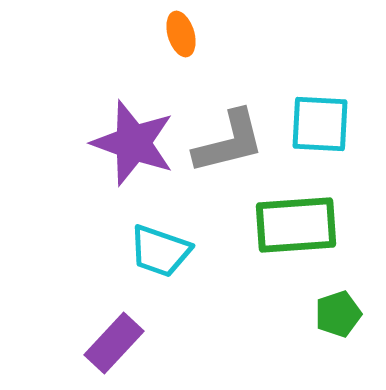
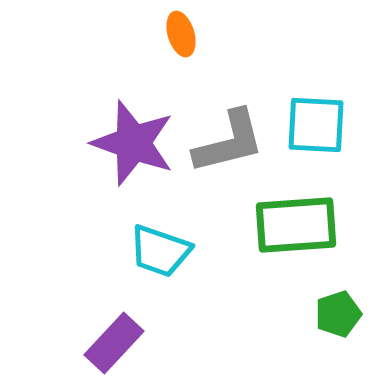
cyan square: moved 4 px left, 1 px down
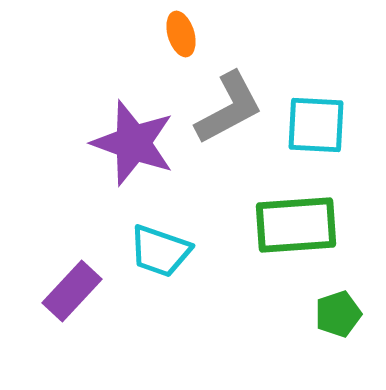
gray L-shape: moved 34 px up; rotated 14 degrees counterclockwise
purple rectangle: moved 42 px left, 52 px up
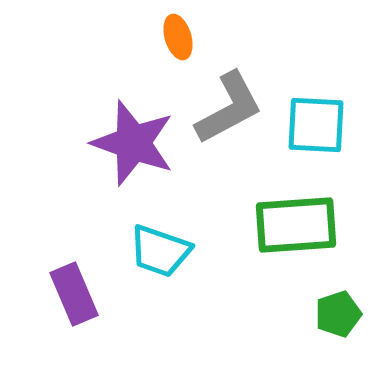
orange ellipse: moved 3 px left, 3 px down
purple rectangle: moved 2 px right, 3 px down; rotated 66 degrees counterclockwise
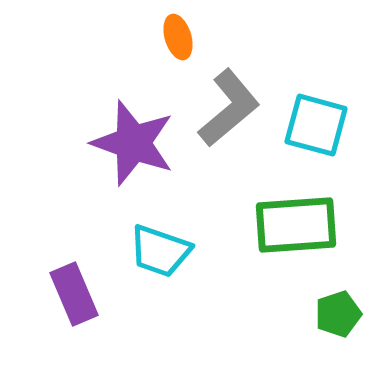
gray L-shape: rotated 12 degrees counterclockwise
cyan square: rotated 12 degrees clockwise
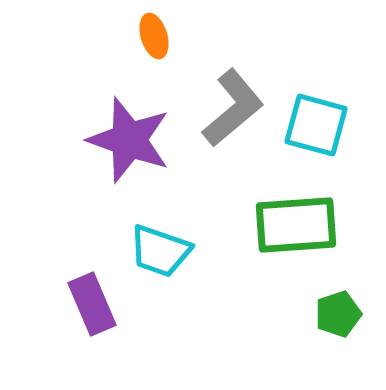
orange ellipse: moved 24 px left, 1 px up
gray L-shape: moved 4 px right
purple star: moved 4 px left, 3 px up
purple rectangle: moved 18 px right, 10 px down
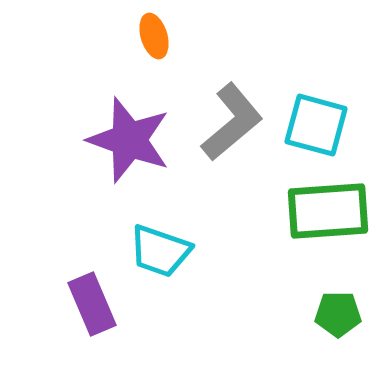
gray L-shape: moved 1 px left, 14 px down
green rectangle: moved 32 px right, 14 px up
green pentagon: rotated 18 degrees clockwise
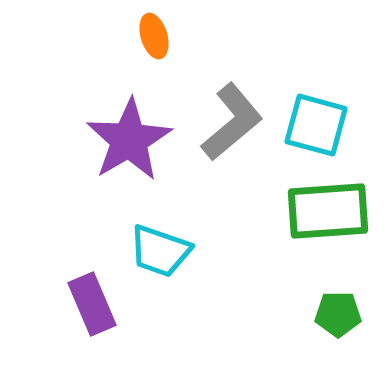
purple star: rotated 22 degrees clockwise
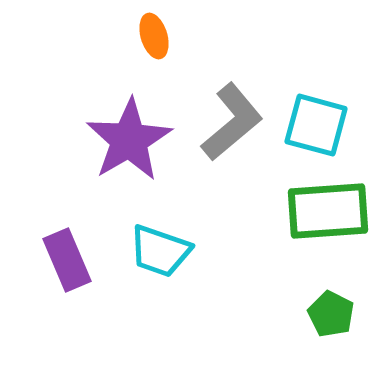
purple rectangle: moved 25 px left, 44 px up
green pentagon: moved 7 px left; rotated 27 degrees clockwise
